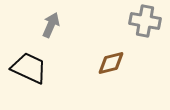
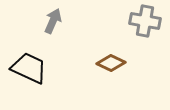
gray arrow: moved 2 px right, 4 px up
brown diamond: rotated 40 degrees clockwise
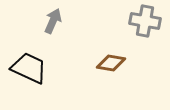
brown diamond: rotated 16 degrees counterclockwise
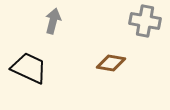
gray arrow: rotated 10 degrees counterclockwise
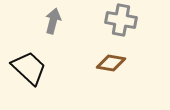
gray cross: moved 24 px left, 1 px up
black trapezoid: rotated 18 degrees clockwise
